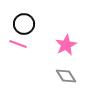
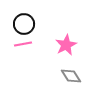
pink line: moved 5 px right; rotated 30 degrees counterclockwise
gray diamond: moved 5 px right
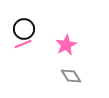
black circle: moved 5 px down
pink line: rotated 12 degrees counterclockwise
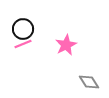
black circle: moved 1 px left
gray diamond: moved 18 px right, 6 px down
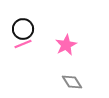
gray diamond: moved 17 px left
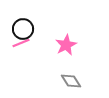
pink line: moved 2 px left, 1 px up
gray diamond: moved 1 px left, 1 px up
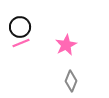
black circle: moved 3 px left, 2 px up
gray diamond: rotated 55 degrees clockwise
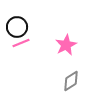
black circle: moved 3 px left
gray diamond: rotated 35 degrees clockwise
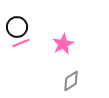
pink star: moved 3 px left, 1 px up
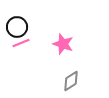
pink star: rotated 25 degrees counterclockwise
